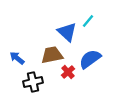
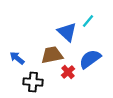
black cross: rotated 18 degrees clockwise
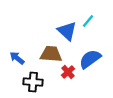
blue triangle: moved 1 px up
brown trapezoid: moved 1 px left, 1 px up; rotated 15 degrees clockwise
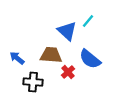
brown trapezoid: moved 1 px down
blue semicircle: rotated 105 degrees counterclockwise
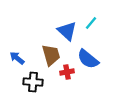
cyan line: moved 3 px right, 2 px down
brown trapezoid: rotated 70 degrees clockwise
blue semicircle: moved 2 px left
red cross: moved 1 px left; rotated 32 degrees clockwise
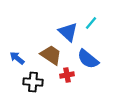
blue triangle: moved 1 px right, 1 px down
brown trapezoid: rotated 40 degrees counterclockwise
red cross: moved 3 px down
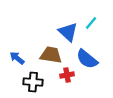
brown trapezoid: rotated 25 degrees counterclockwise
blue semicircle: moved 1 px left
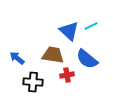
cyan line: moved 3 px down; rotated 24 degrees clockwise
blue triangle: moved 1 px right, 1 px up
brown trapezoid: moved 2 px right
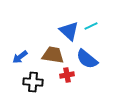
blue arrow: moved 3 px right, 1 px up; rotated 77 degrees counterclockwise
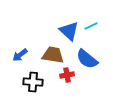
blue arrow: moved 2 px up
